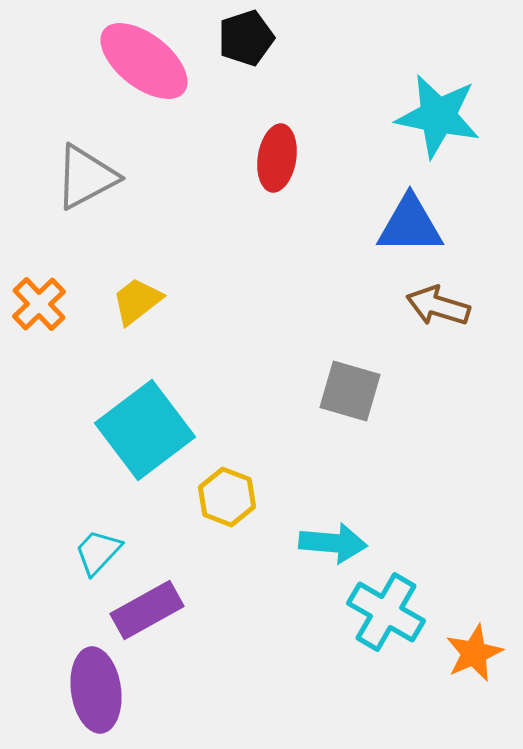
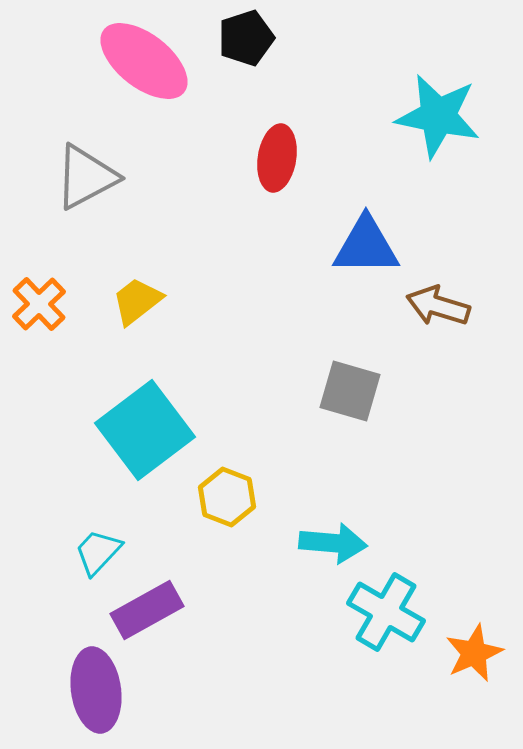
blue triangle: moved 44 px left, 21 px down
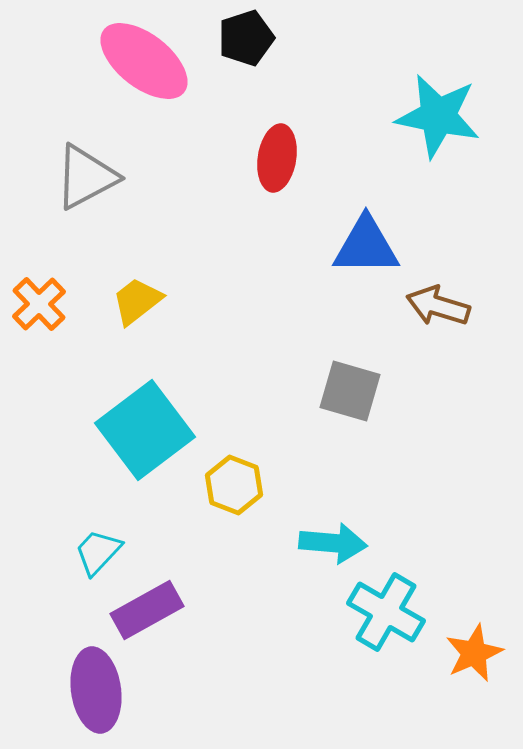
yellow hexagon: moved 7 px right, 12 px up
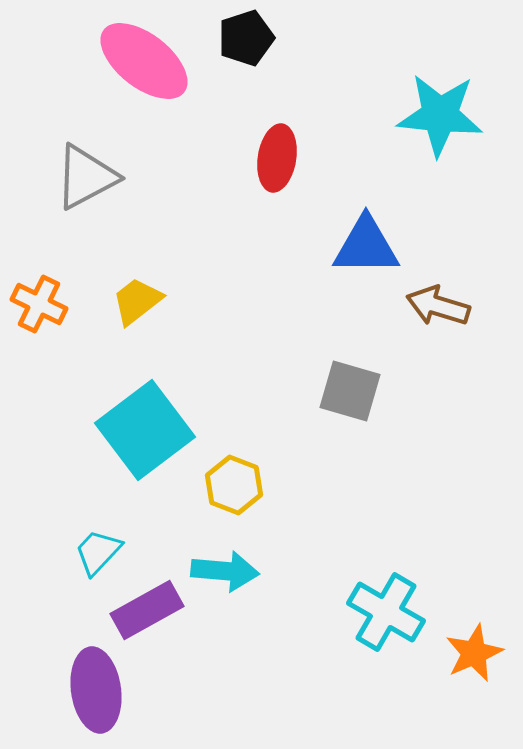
cyan star: moved 2 px right, 1 px up; rotated 6 degrees counterclockwise
orange cross: rotated 20 degrees counterclockwise
cyan arrow: moved 108 px left, 28 px down
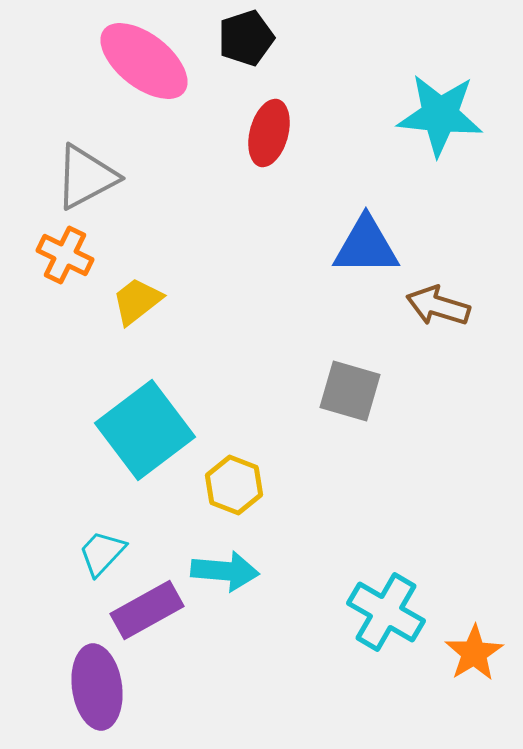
red ellipse: moved 8 px left, 25 px up; rotated 6 degrees clockwise
orange cross: moved 26 px right, 49 px up
cyan trapezoid: moved 4 px right, 1 px down
orange star: rotated 8 degrees counterclockwise
purple ellipse: moved 1 px right, 3 px up
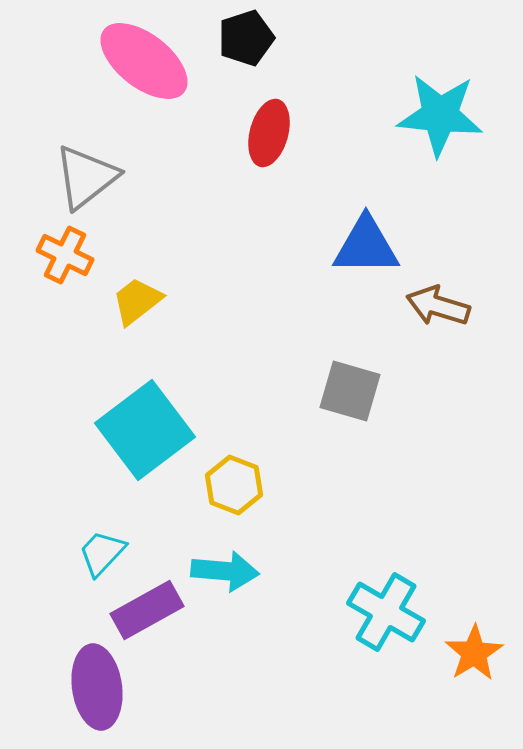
gray triangle: rotated 10 degrees counterclockwise
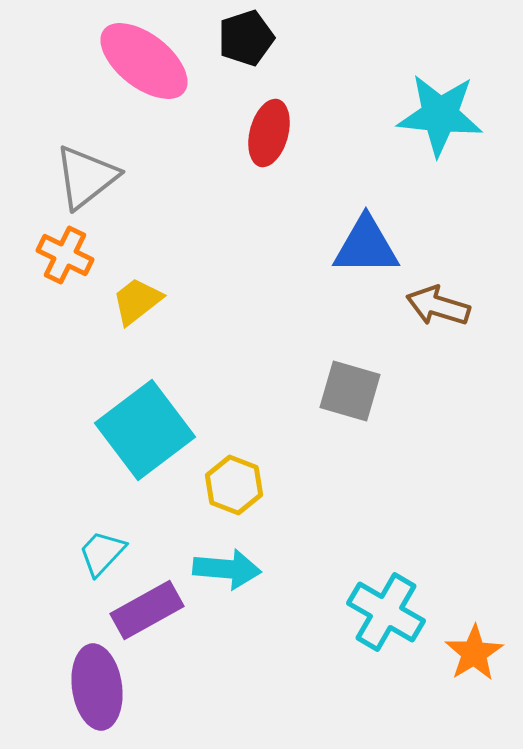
cyan arrow: moved 2 px right, 2 px up
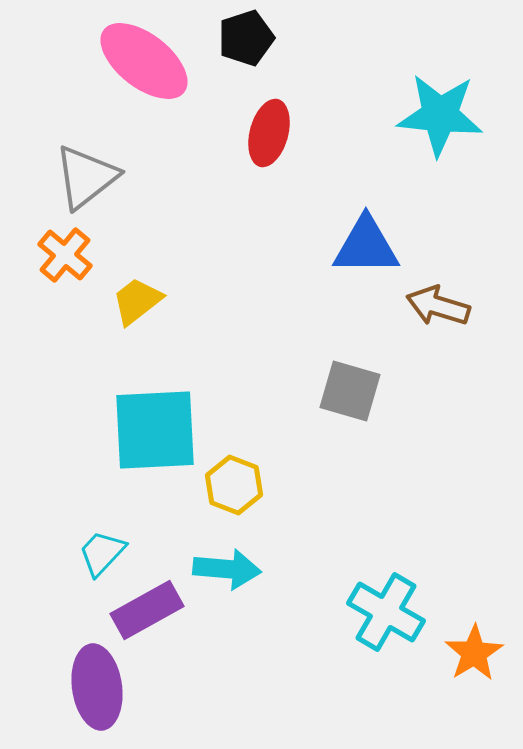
orange cross: rotated 14 degrees clockwise
cyan square: moved 10 px right; rotated 34 degrees clockwise
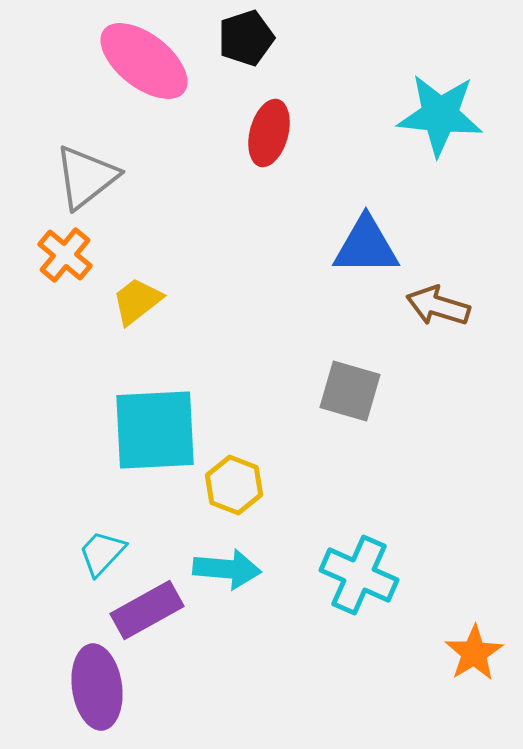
cyan cross: moved 27 px left, 37 px up; rotated 6 degrees counterclockwise
